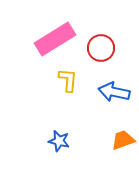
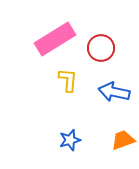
blue star: moved 11 px right, 1 px up; rotated 30 degrees counterclockwise
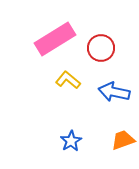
yellow L-shape: rotated 55 degrees counterclockwise
blue star: moved 1 px right, 1 px down; rotated 15 degrees counterclockwise
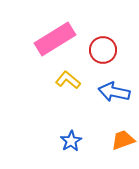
red circle: moved 2 px right, 2 px down
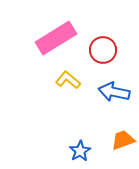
pink rectangle: moved 1 px right, 1 px up
blue star: moved 9 px right, 10 px down
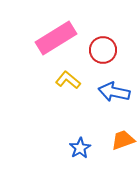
blue star: moved 3 px up
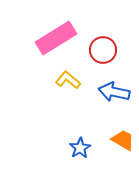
orange trapezoid: rotated 50 degrees clockwise
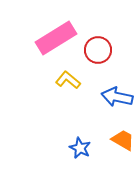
red circle: moved 5 px left
blue arrow: moved 3 px right, 5 px down
blue star: rotated 15 degrees counterclockwise
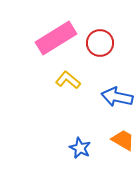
red circle: moved 2 px right, 7 px up
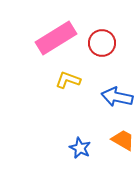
red circle: moved 2 px right
yellow L-shape: rotated 20 degrees counterclockwise
